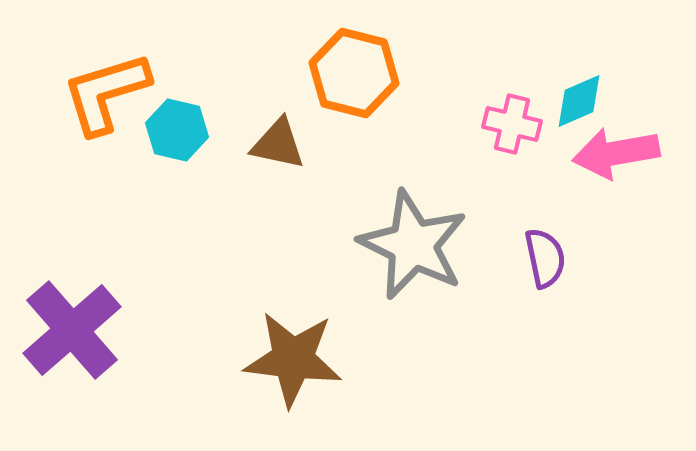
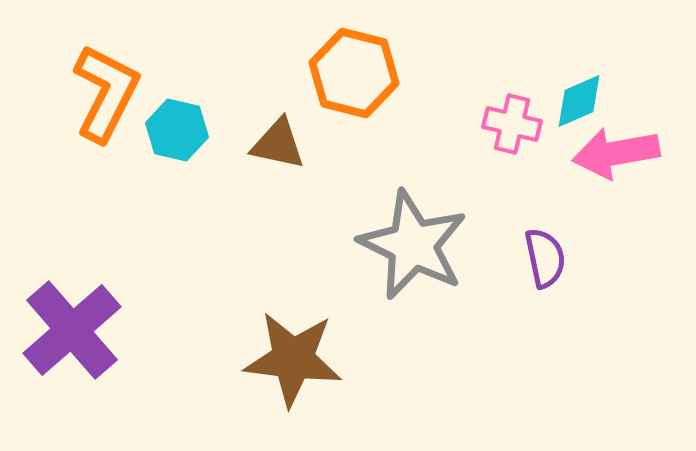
orange L-shape: rotated 134 degrees clockwise
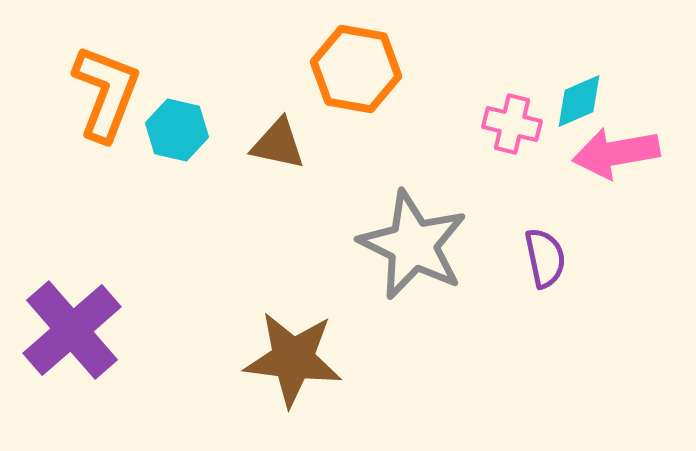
orange hexagon: moved 2 px right, 4 px up; rotated 4 degrees counterclockwise
orange L-shape: rotated 6 degrees counterclockwise
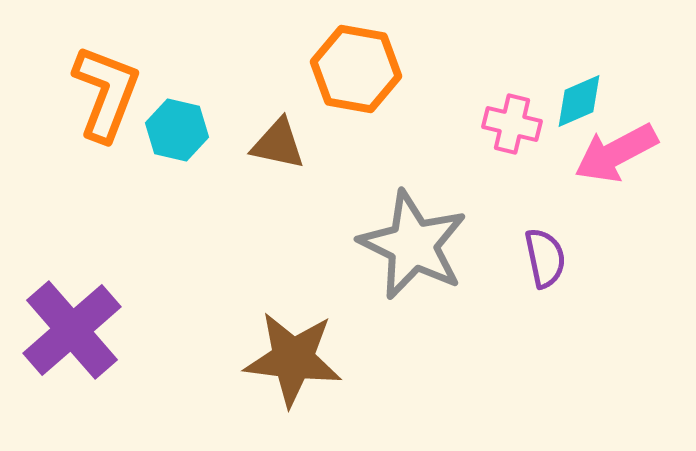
pink arrow: rotated 18 degrees counterclockwise
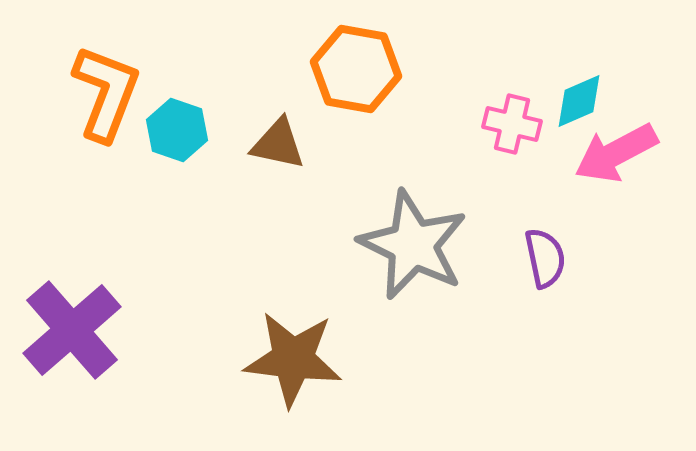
cyan hexagon: rotated 6 degrees clockwise
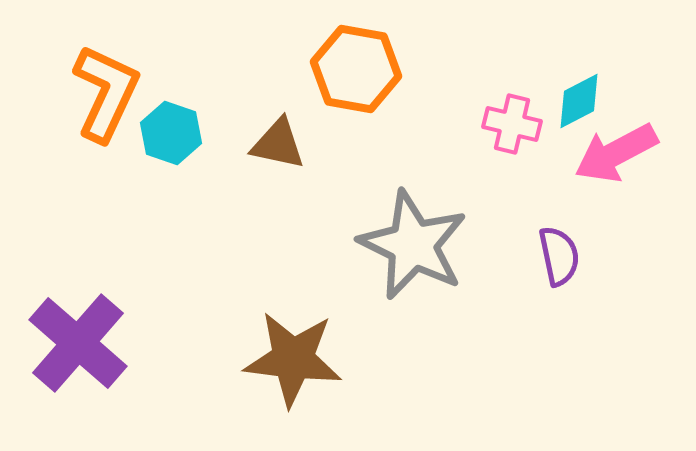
orange L-shape: rotated 4 degrees clockwise
cyan diamond: rotated 4 degrees counterclockwise
cyan hexagon: moved 6 px left, 3 px down
purple semicircle: moved 14 px right, 2 px up
purple cross: moved 6 px right, 13 px down; rotated 8 degrees counterclockwise
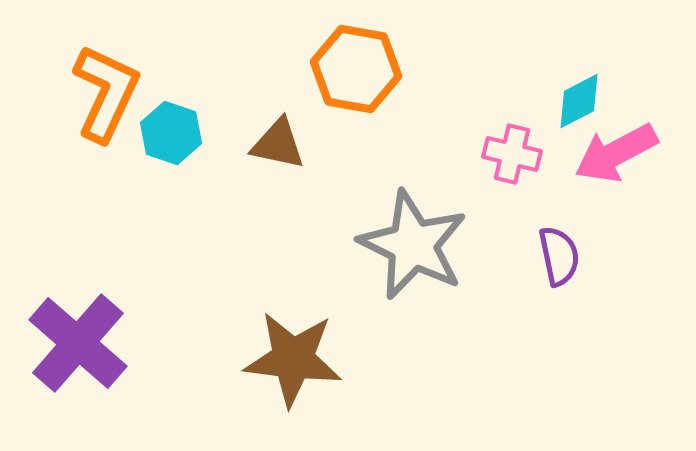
pink cross: moved 30 px down
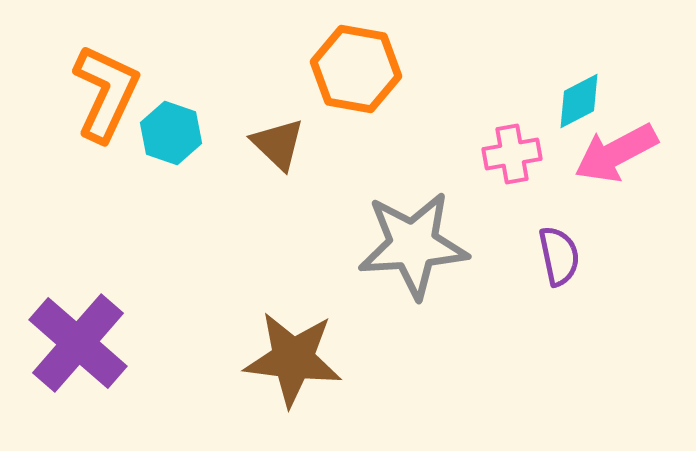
brown triangle: rotated 32 degrees clockwise
pink cross: rotated 24 degrees counterclockwise
gray star: rotated 30 degrees counterclockwise
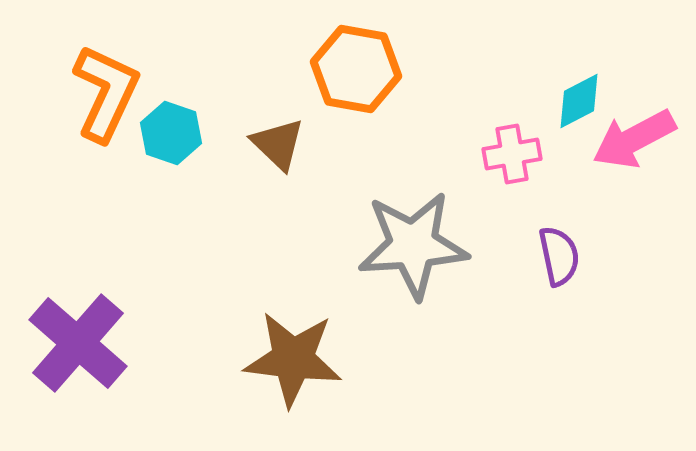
pink arrow: moved 18 px right, 14 px up
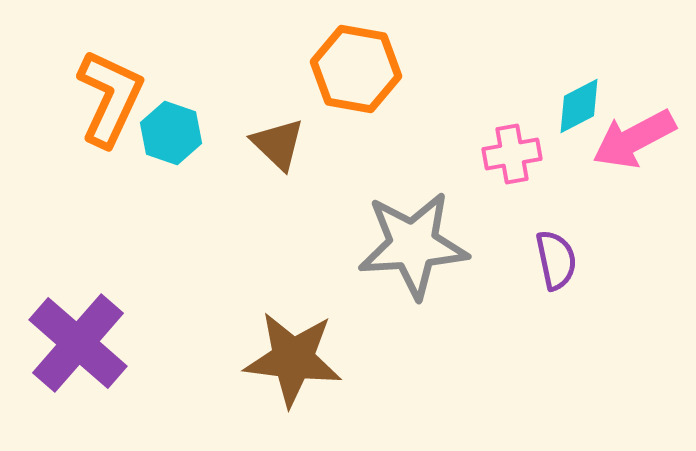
orange L-shape: moved 4 px right, 5 px down
cyan diamond: moved 5 px down
purple semicircle: moved 3 px left, 4 px down
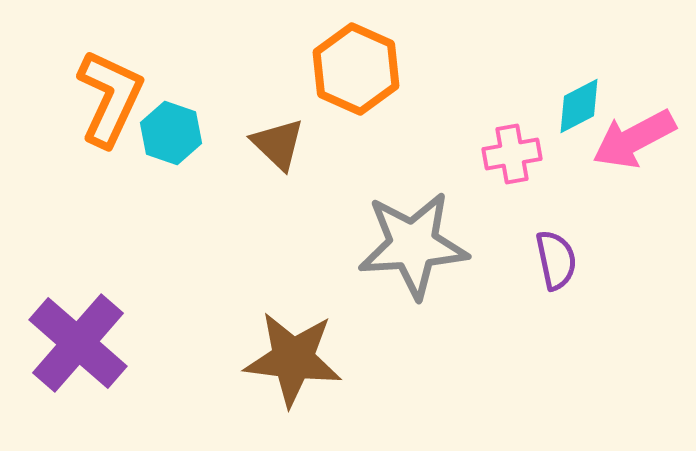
orange hexagon: rotated 14 degrees clockwise
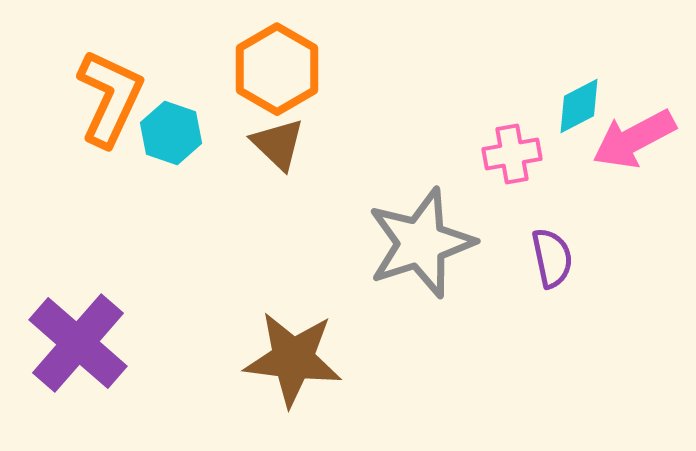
orange hexagon: moved 79 px left; rotated 6 degrees clockwise
gray star: moved 8 px right, 2 px up; rotated 14 degrees counterclockwise
purple semicircle: moved 4 px left, 2 px up
